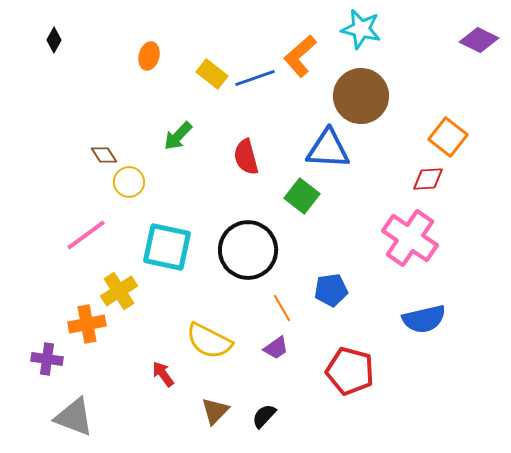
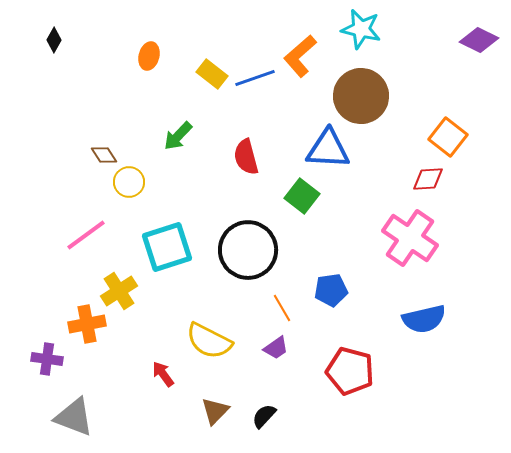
cyan square: rotated 30 degrees counterclockwise
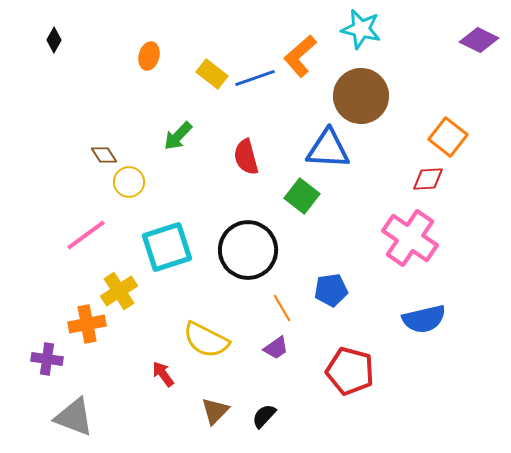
yellow semicircle: moved 3 px left, 1 px up
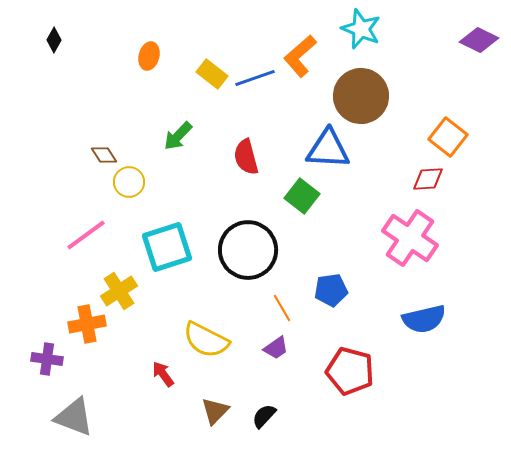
cyan star: rotated 9 degrees clockwise
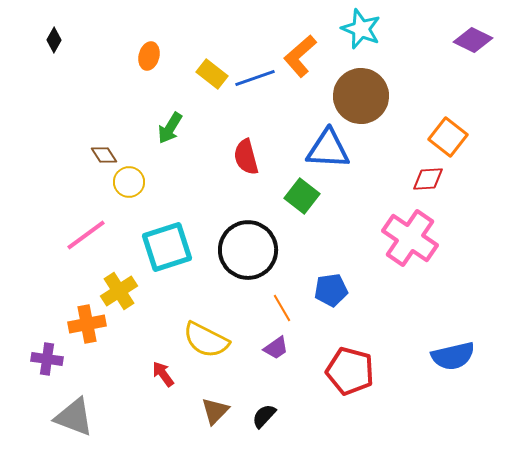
purple diamond: moved 6 px left
green arrow: moved 8 px left, 8 px up; rotated 12 degrees counterclockwise
blue semicircle: moved 29 px right, 37 px down
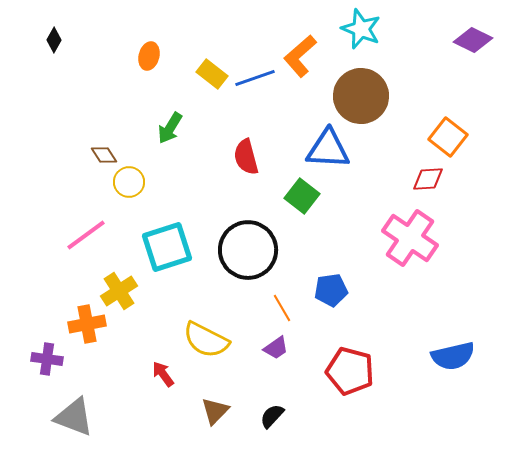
black semicircle: moved 8 px right
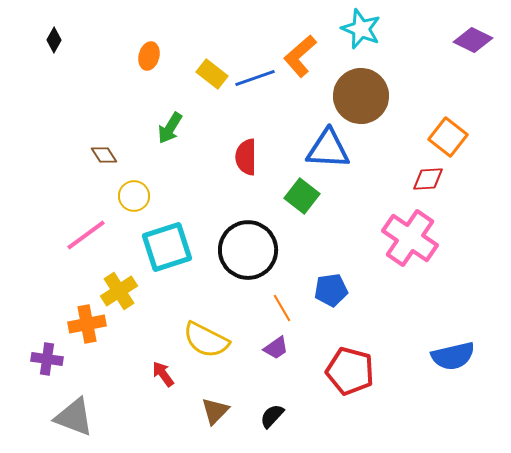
red semicircle: rotated 15 degrees clockwise
yellow circle: moved 5 px right, 14 px down
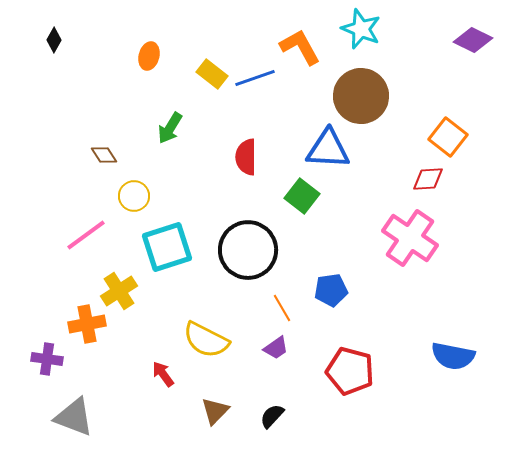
orange L-shape: moved 9 px up; rotated 102 degrees clockwise
blue semicircle: rotated 24 degrees clockwise
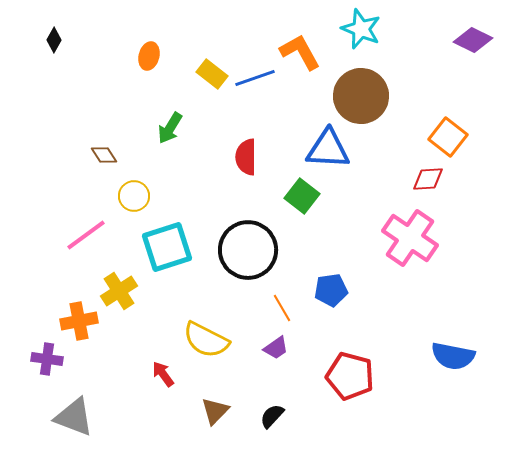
orange L-shape: moved 5 px down
orange cross: moved 8 px left, 3 px up
red pentagon: moved 5 px down
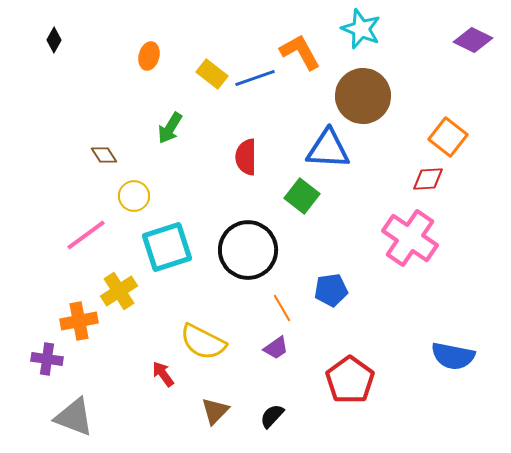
brown circle: moved 2 px right
yellow semicircle: moved 3 px left, 2 px down
red pentagon: moved 4 px down; rotated 21 degrees clockwise
